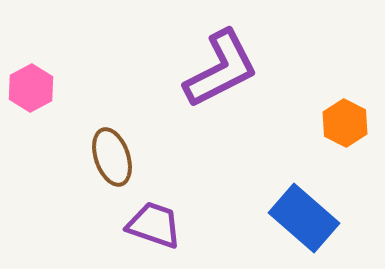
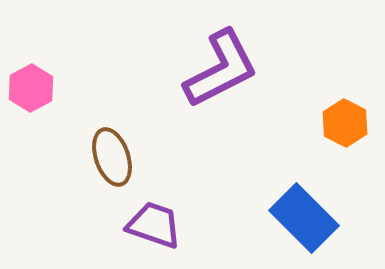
blue rectangle: rotated 4 degrees clockwise
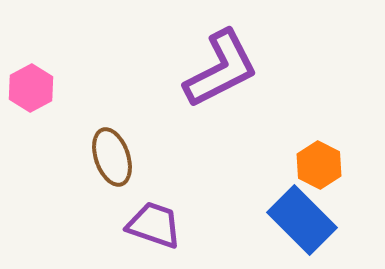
orange hexagon: moved 26 px left, 42 px down
blue rectangle: moved 2 px left, 2 px down
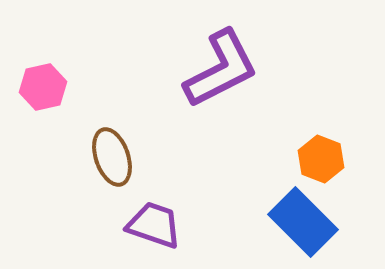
pink hexagon: moved 12 px right, 1 px up; rotated 15 degrees clockwise
orange hexagon: moved 2 px right, 6 px up; rotated 6 degrees counterclockwise
blue rectangle: moved 1 px right, 2 px down
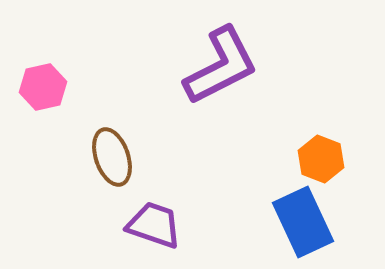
purple L-shape: moved 3 px up
blue rectangle: rotated 20 degrees clockwise
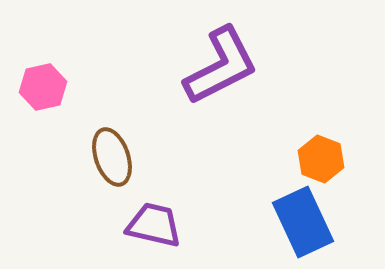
purple trapezoid: rotated 6 degrees counterclockwise
